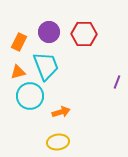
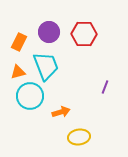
purple line: moved 12 px left, 5 px down
yellow ellipse: moved 21 px right, 5 px up
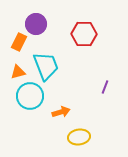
purple circle: moved 13 px left, 8 px up
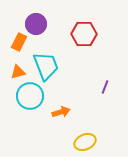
yellow ellipse: moved 6 px right, 5 px down; rotated 15 degrees counterclockwise
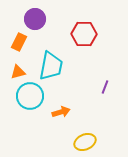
purple circle: moved 1 px left, 5 px up
cyan trapezoid: moved 5 px right; rotated 32 degrees clockwise
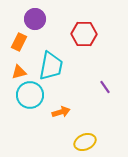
orange triangle: moved 1 px right
purple line: rotated 56 degrees counterclockwise
cyan circle: moved 1 px up
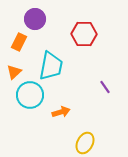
orange triangle: moved 5 px left; rotated 28 degrees counterclockwise
yellow ellipse: moved 1 px down; rotated 40 degrees counterclockwise
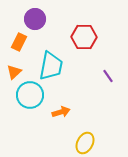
red hexagon: moved 3 px down
purple line: moved 3 px right, 11 px up
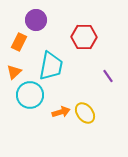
purple circle: moved 1 px right, 1 px down
yellow ellipse: moved 30 px up; rotated 65 degrees counterclockwise
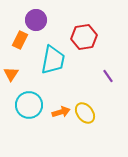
red hexagon: rotated 10 degrees counterclockwise
orange rectangle: moved 1 px right, 2 px up
cyan trapezoid: moved 2 px right, 6 px up
orange triangle: moved 3 px left, 2 px down; rotated 14 degrees counterclockwise
cyan circle: moved 1 px left, 10 px down
